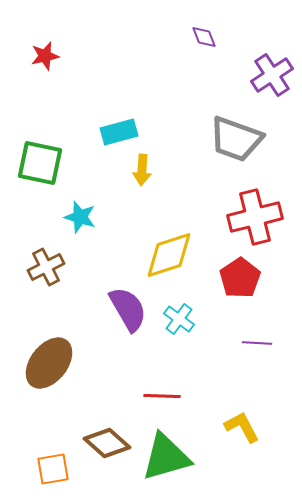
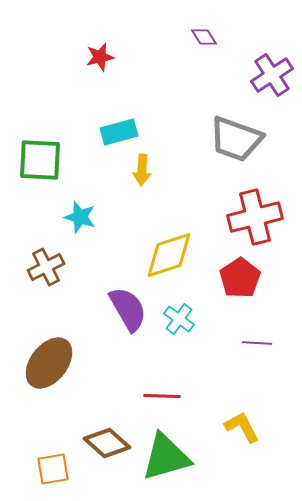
purple diamond: rotated 12 degrees counterclockwise
red star: moved 55 px right, 1 px down
green square: moved 3 px up; rotated 9 degrees counterclockwise
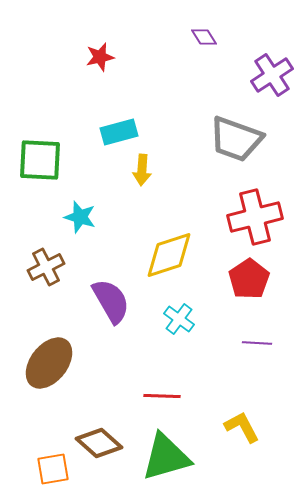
red pentagon: moved 9 px right, 1 px down
purple semicircle: moved 17 px left, 8 px up
brown diamond: moved 8 px left
